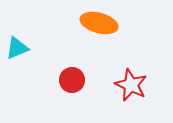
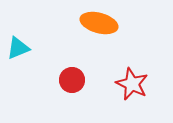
cyan triangle: moved 1 px right
red star: moved 1 px right, 1 px up
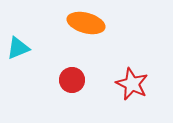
orange ellipse: moved 13 px left
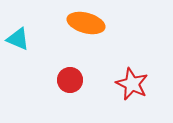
cyan triangle: moved 9 px up; rotated 45 degrees clockwise
red circle: moved 2 px left
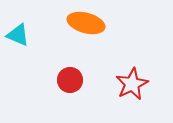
cyan triangle: moved 4 px up
red star: rotated 20 degrees clockwise
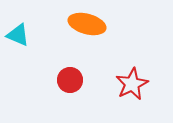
orange ellipse: moved 1 px right, 1 px down
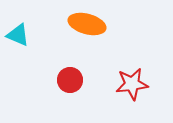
red star: rotated 20 degrees clockwise
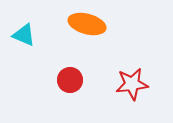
cyan triangle: moved 6 px right
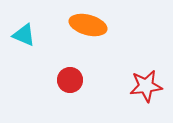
orange ellipse: moved 1 px right, 1 px down
red star: moved 14 px right, 2 px down
